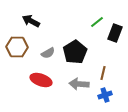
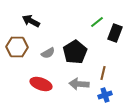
red ellipse: moved 4 px down
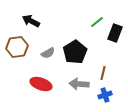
brown hexagon: rotated 10 degrees counterclockwise
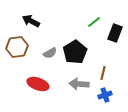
green line: moved 3 px left
gray semicircle: moved 2 px right
red ellipse: moved 3 px left
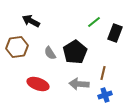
gray semicircle: rotated 88 degrees clockwise
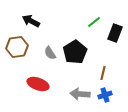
gray arrow: moved 1 px right, 10 px down
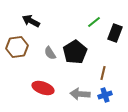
red ellipse: moved 5 px right, 4 px down
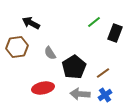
black arrow: moved 2 px down
black pentagon: moved 1 px left, 15 px down
brown line: rotated 40 degrees clockwise
red ellipse: rotated 30 degrees counterclockwise
blue cross: rotated 16 degrees counterclockwise
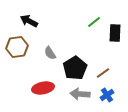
black arrow: moved 2 px left, 2 px up
black rectangle: rotated 18 degrees counterclockwise
black pentagon: moved 1 px right, 1 px down
blue cross: moved 2 px right
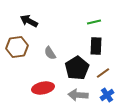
green line: rotated 24 degrees clockwise
black rectangle: moved 19 px left, 13 px down
black pentagon: moved 2 px right
gray arrow: moved 2 px left, 1 px down
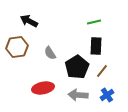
black pentagon: moved 1 px up
brown line: moved 1 px left, 2 px up; rotated 16 degrees counterclockwise
